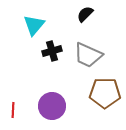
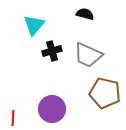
black semicircle: rotated 60 degrees clockwise
brown pentagon: rotated 12 degrees clockwise
purple circle: moved 3 px down
red line: moved 8 px down
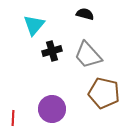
gray trapezoid: rotated 24 degrees clockwise
brown pentagon: moved 1 px left
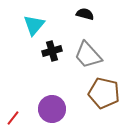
red line: rotated 35 degrees clockwise
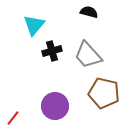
black semicircle: moved 4 px right, 2 px up
purple circle: moved 3 px right, 3 px up
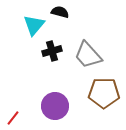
black semicircle: moved 29 px left
brown pentagon: rotated 12 degrees counterclockwise
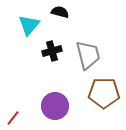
cyan triangle: moved 5 px left
gray trapezoid: rotated 152 degrees counterclockwise
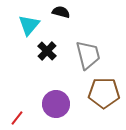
black semicircle: moved 1 px right
black cross: moved 5 px left; rotated 30 degrees counterclockwise
purple circle: moved 1 px right, 2 px up
red line: moved 4 px right
